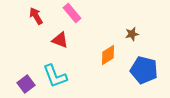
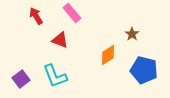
brown star: rotated 24 degrees counterclockwise
purple square: moved 5 px left, 5 px up
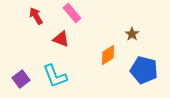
red triangle: moved 1 px right, 1 px up
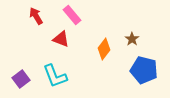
pink rectangle: moved 2 px down
brown star: moved 5 px down
orange diamond: moved 4 px left, 6 px up; rotated 20 degrees counterclockwise
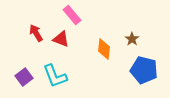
red arrow: moved 17 px down
orange diamond: rotated 30 degrees counterclockwise
purple square: moved 3 px right, 2 px up
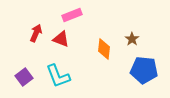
pink rectangle: rotated 72 degrees counterclockwise
red arrow: rotated 54 degrees clockwise
blue pentagon: rotated 8 degrees counterclockwise
cyan L-shape: moved 3 px right
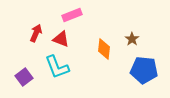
cyan L-shape: moved 1 px left, 9 px up
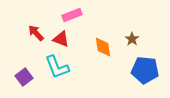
red arrow: rotated 66 degrees counterclockwise
orange diamond: moved 1 px left, 2 px up; rotated 15 degrees counterclockwise
blue pentagon: moved 1 px right
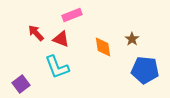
purple square: moved 3 px left, 7 px down
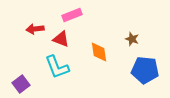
red arrow: moved 1 px left, 4 px up; rotated 54 degrees counterclockwise
brown star: rotated 16 degrees counterclockwise
orange diamond: moved 4 px left, 5 px down
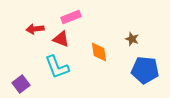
pink rectangle: moved 1 px left, 2 px down
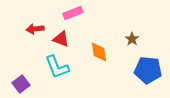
pink rectangle: moved 2 px right, 4 px up
brown star: rotated 16 degrees clockwise
blue pentagon: moved 3 px right
